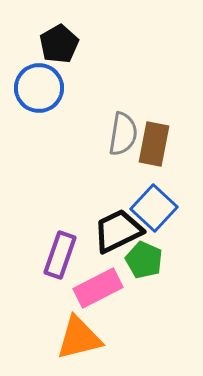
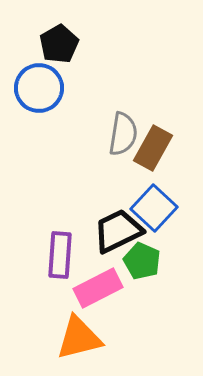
brown rectangle: moved 1 px left, 4 px down; rotated 18 degrees clockwise
purple rectangle: rotated 15 degrees counterclockwise
green pentagon: moved 2 px left, 1 px down
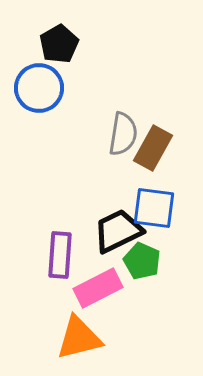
blue square: rotated 36 degrees counterclockwise
